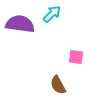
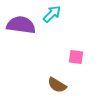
purple semicircle: moved 1 px right, 1 px down
brown semicircle: moved 1 px left; rotated 30 degrees counterclockwise
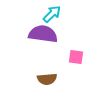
purple semicircle: moved 22 px right, 9 px down
brown semicircle: moved 10 px left, 6 px up; rotated 36 degrees counterclockwise
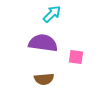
purple semicircle: moved 9 px down
brown semicircle: moved 3 px left
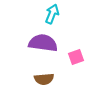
cyan arrow: rotated 24 degrees counterclockwise
pink square: rotated 28 degrees counterclockwise
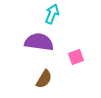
purple semicircle: moved 4 px left, 1 px up
brown semicircle: rotated 54 degrees counterclockwise
